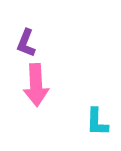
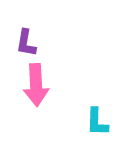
purple L-shape: rotated 12 degrees counterclockwise
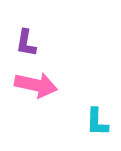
pink arrow: rotated 75 degrees counterclockwise
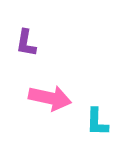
pink arrow: moved 14 px right, 13 px down
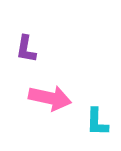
purple L-shape: moved 6 px down
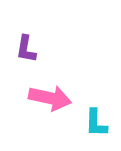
cyan L-shape: moved 1 px left, 1 px down
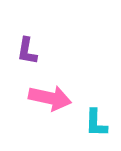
purple L-shape: moved 1 px right, 2 px down
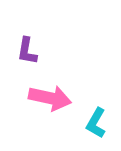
cyan L-shape: rotated 28 degrees clockwise
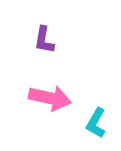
purple L-shape: moved 17 px right, 11 px up
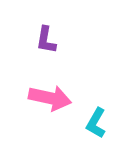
purple L-shape: moved 2 px right
